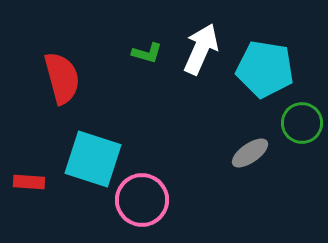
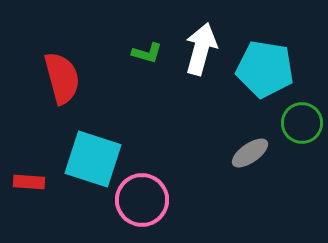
white arrow: rotated 9 degrees counterclockwise
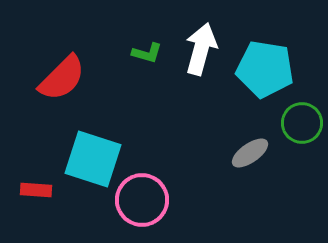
red semicircle: rotated 60 degrees clockwise
red rectangle: moved 7 px right, 8 px down
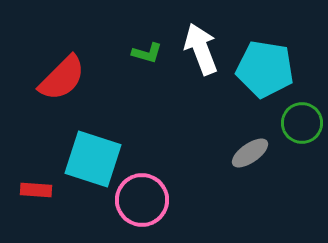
white arrow: rotated 36 degrees counterclockwise
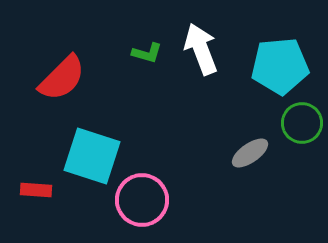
cyan pentagon: moved 15 px right, 3 px up; rotated 14 degrees counterclockwise
cyan square: moved 1 px left, 3 px up
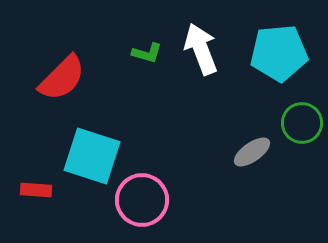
cyan pentagon: moved 1 px left, 13 px up
gray ellipse: moved 2 px right, 1 px up
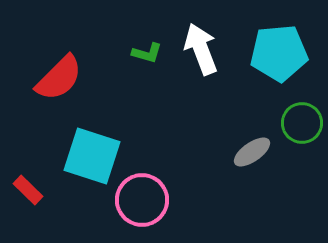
red semicircle: moved 3 px left
red rectangle: moved 8 px left; rotated 40 degrees clockwise
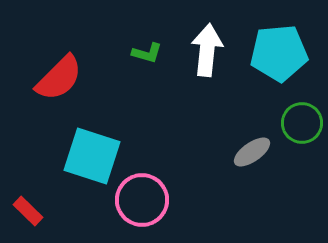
white arrow: moved 6 px right, 1 px down; rotated 27 degrees clockwise
red rectangle: moved 21 px down
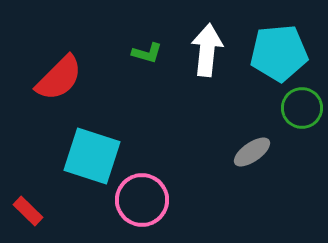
green circle: moved 15 px up
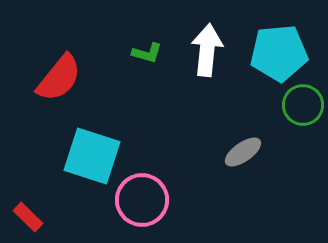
red semicircle: rotated 6 degrees counterclockwise
green circle: moved 1 px right, 3 px up
gray ellipse: moved 9 px left
red rectangle: moved 6 px down
